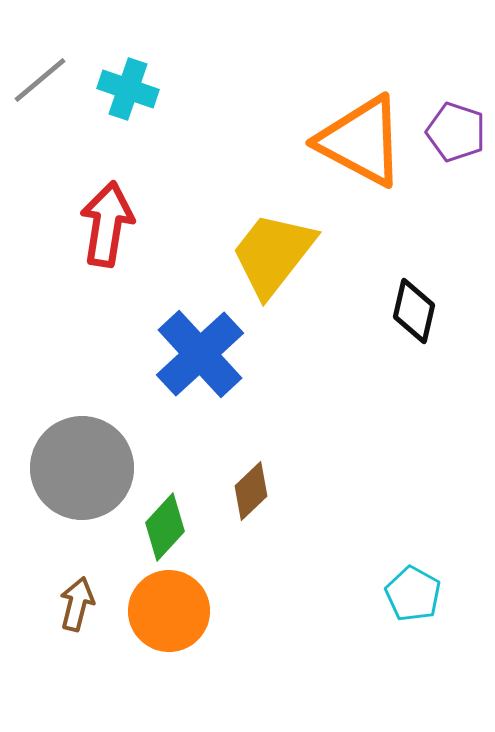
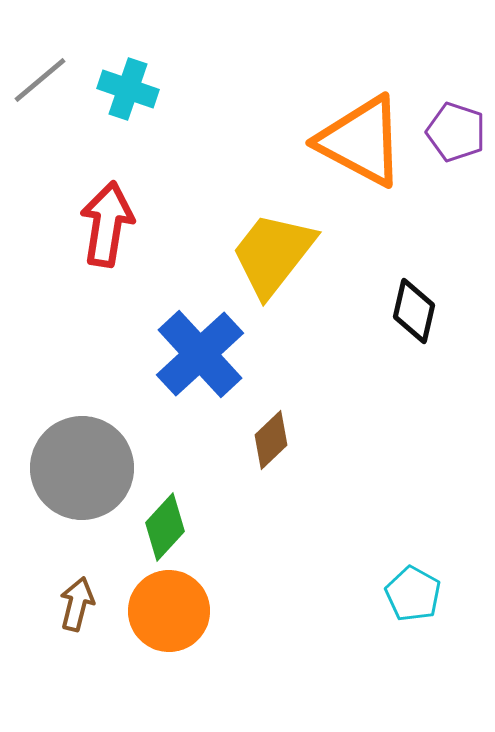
brown diamond: moved 20 px right, 51 px up
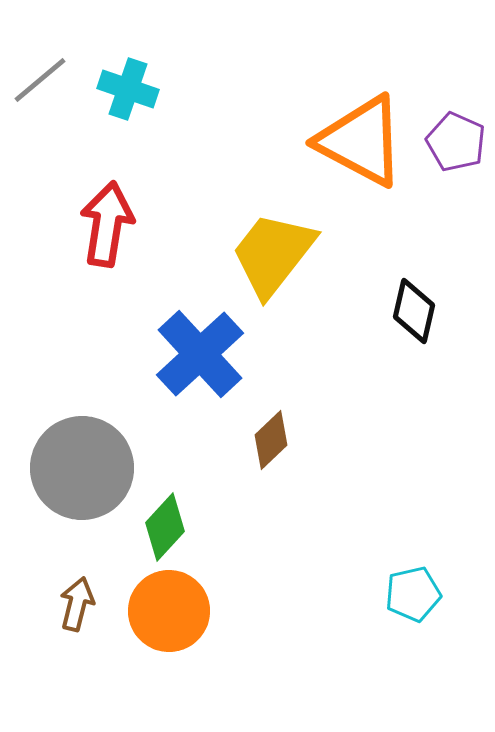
purple pentagon: moved 10 px down; rotated 6 degrees clockwise
cyan pentagon: rotated 30 degrees clockwise
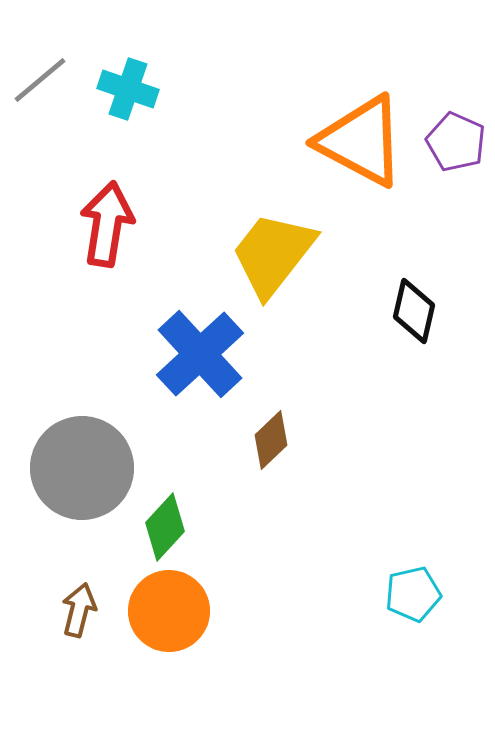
brown arrow: moved 2 px right, 6 px down
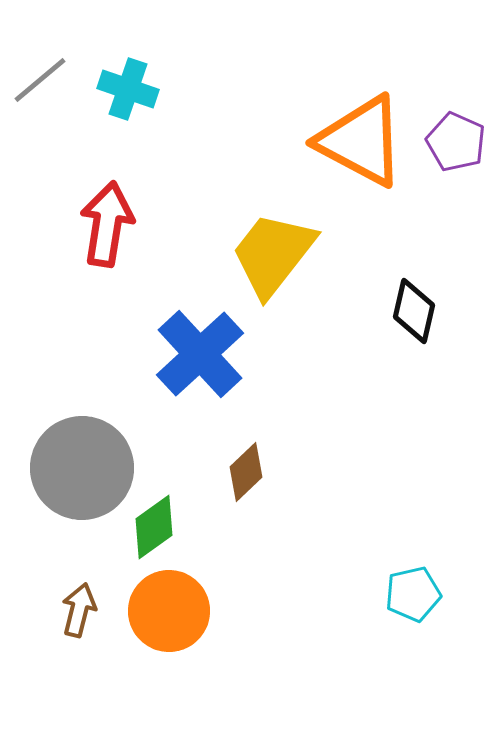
brown diamond: moved 25 px left, 32 px down
green diamond: moved 11 px left; rotated 12 degrees clockwise
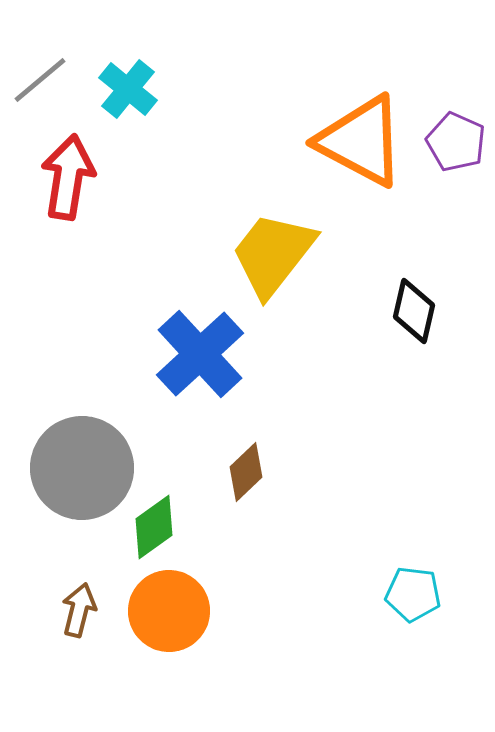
cyan cross: rotated 20 degrees clockwise
red arrow: moved 39 px left, 47 px up
cyan pentagon: rotated 20 degrees clockwise
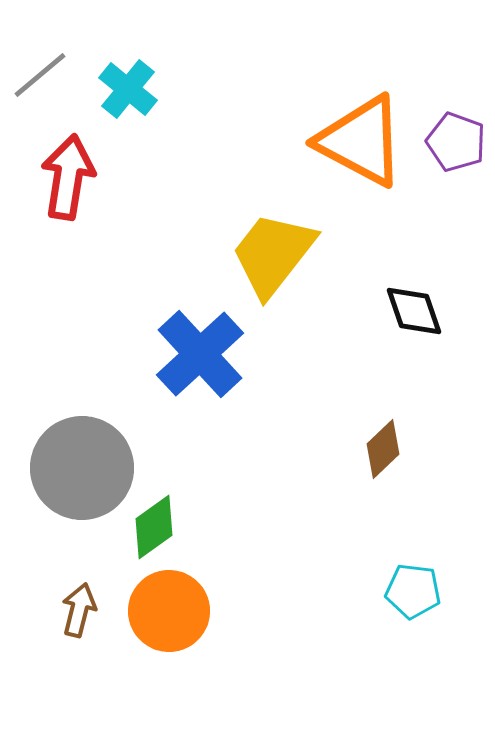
gray line: moved 5 px up
purple pentagon: rotated 4 degrees counterclockwise
black diamond: rotated 32 degrees counterclockwise
brown diamond: moved 137 px right, 23 px up
cyan pentagon: moved 3 px up
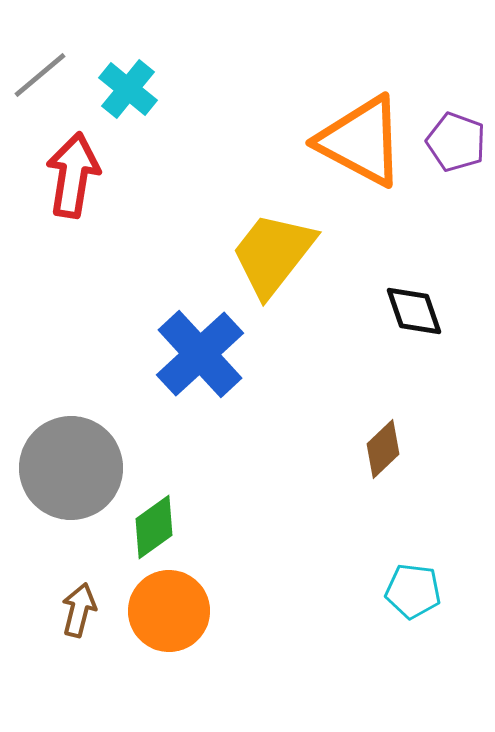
red arrow: moved 5 px right, 2 px up
gray circle: moved 11 px left
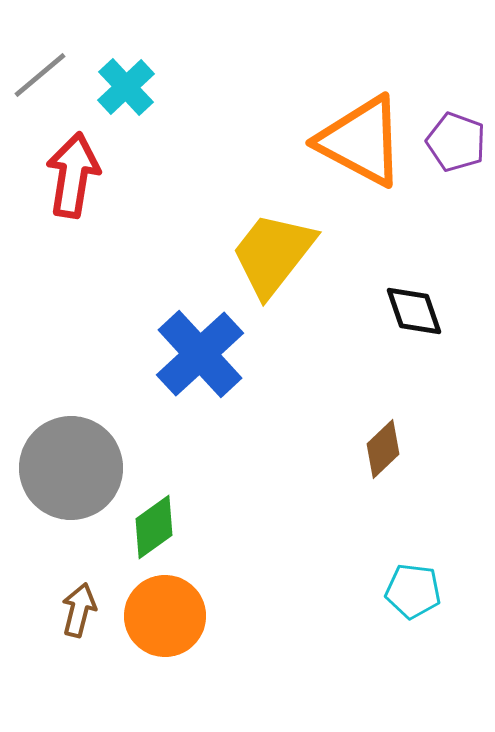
cyan cross: moved 2 px left, 2 px up; rotated 8 degrees clockwise
orange circle: moved 4 px left, 5 px down
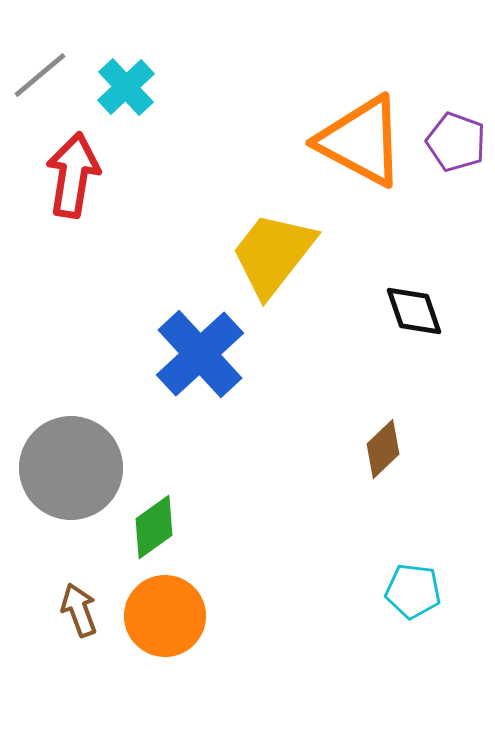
brown arrow: rotated 34 degrees counterclockwise
